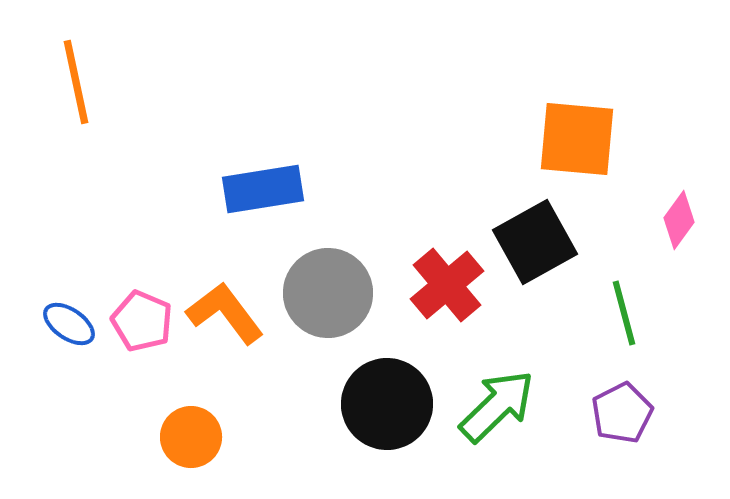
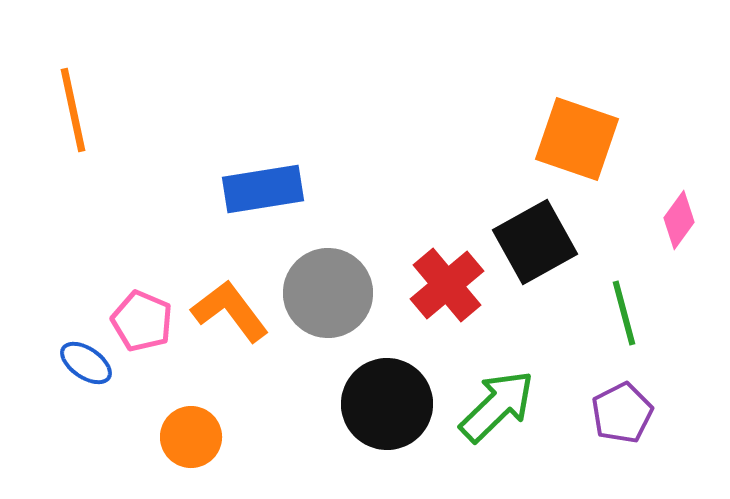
orange line: moved 3 px left, 28 px down
orange square: rotated 14 degrees clockwise
orange L-shape: moved 5 px right, 2 px up
blue ellipse: moved 17 px right, 39 px down
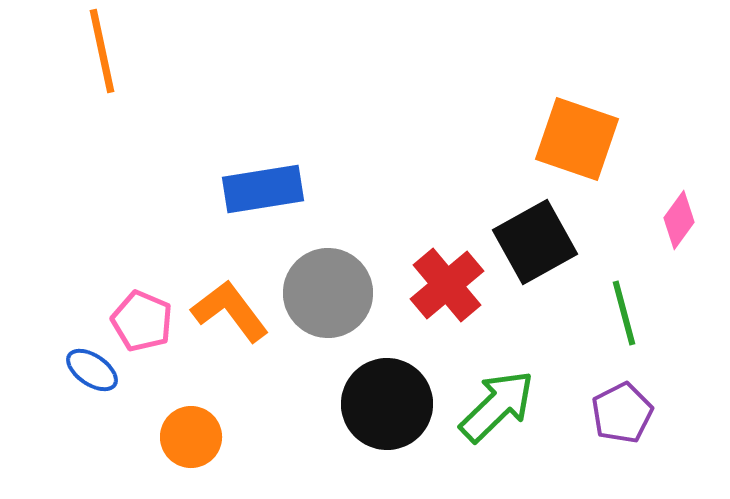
orange line: moved 29 px right, 59 px up
blue ellipse: moved 6 px right, 7 px down
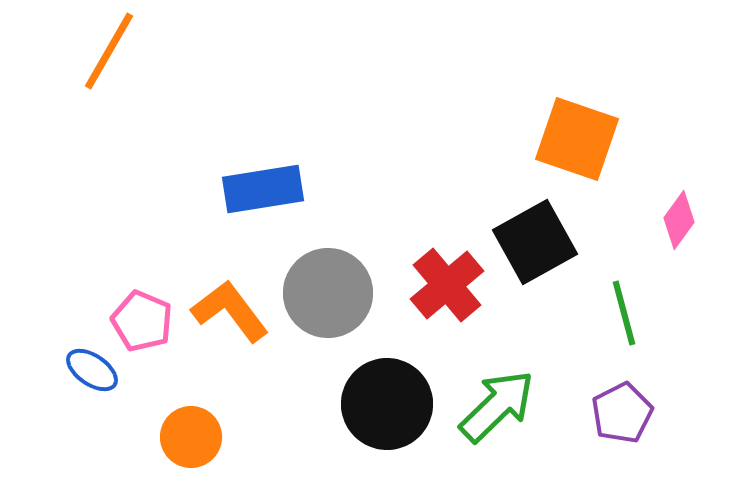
orange line: moved 7 px right; rotated 42 degrees clockwise
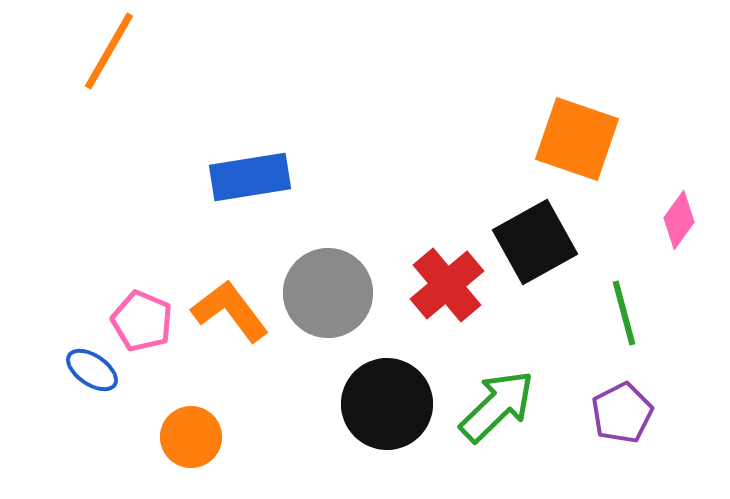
blue rectangle: moved 13 px left, 12 px up
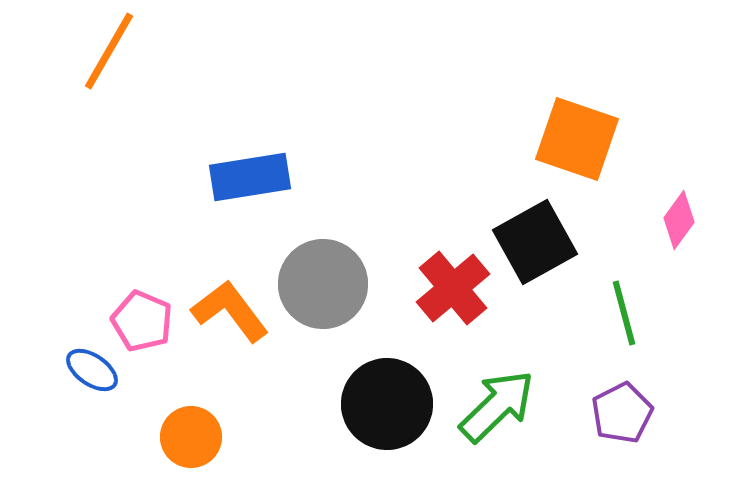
red cross: moved 6 px right, 3 px down
gray circle: moved 5 px left, 9 px up
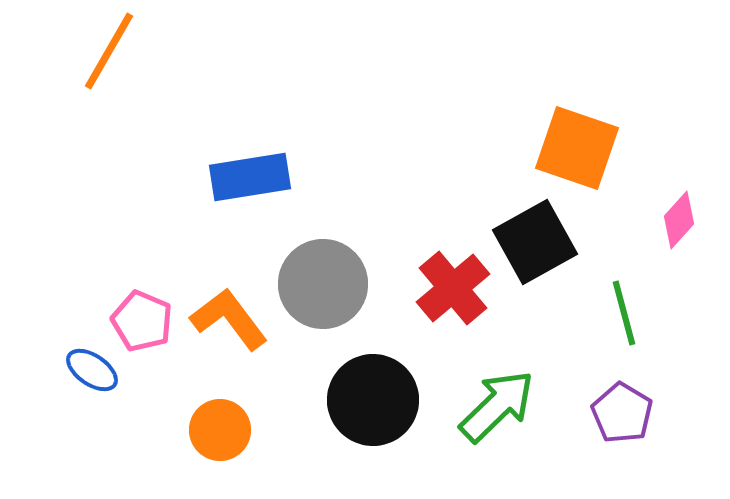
orange square: moved 9 px down
pink diamond: rotated 6 degrees clockwise
orange L-shape: moved 1 px left, 8 px down
black circle: moved 14 px left, 4 px up
purple pentagon: rotated 14 degrees counterclockwise
orange circle: moved 29 px right, 7 px up
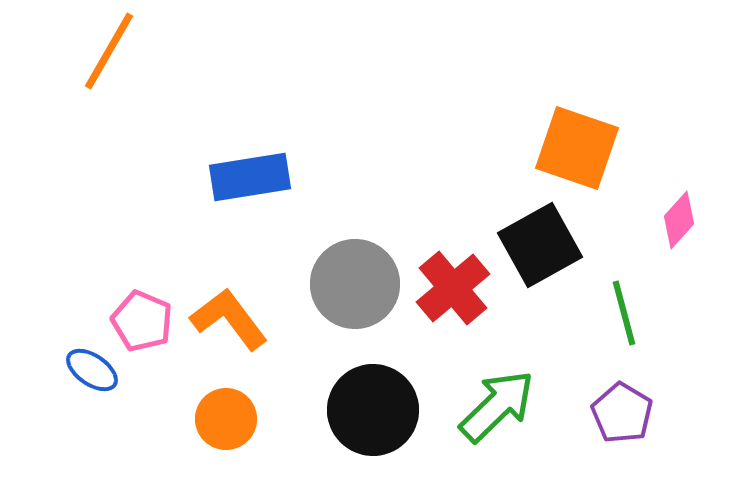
black square: moved 5 px right, 3 px down
gray circle: moved 32 px right
black circle: moved 10 px down
orange circle: moved 6 px right, 11 px up
